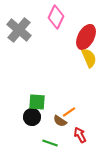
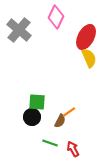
brown semicircle: rotated 96 degrees counterclockwise
red arrow: moved 7 px left, 14 px down
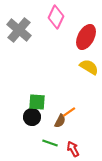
yellow semicircle: moved 9 px down; rotated 36 degrees counterclockwise
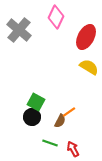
green square: moved 1 px left; rotated 24 degrees clockwise
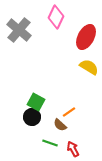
brown semicircle: moved 4 px down; rotated 104 degrees clockwise
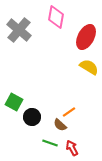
pink diamond: rotated 15 degrees counterclockwise
green square: moved 22 px left
red arrow: moved 1 px left, 1 px up
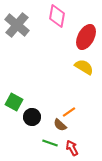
pink diamond: moved 1 px right, 1 px up
gray cross: moved 2 px left, 5 px up
yellow semicircle: moved 5 px left
